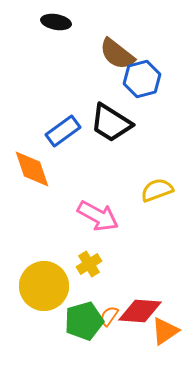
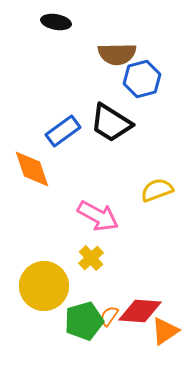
brown semicircle: rotated 39 degrees counterclockwise
yellow cross: moved 2 px right, 6 px up; rotated 10 degrees counterclockwise
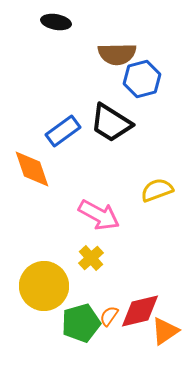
pink arrow: moved 1 px right, 1 px up
red diamond: rotated 18 degrees counterclockwise
green pentagon: moved 3 px left, 2 px down
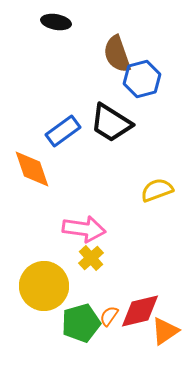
brown semicircle: rotated 72 degrees clockwise
pink arrow: moved 15 px left, 14 px down; rotated 21 degrees counterclockwise
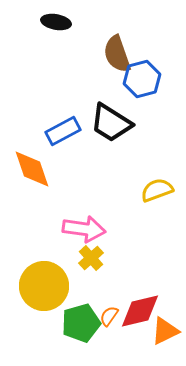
blue rectangle: rotated 8 degrees clockwise
orange triangle: rotated 8 degrees clockwise
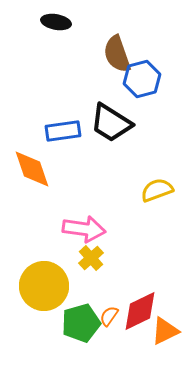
blue rectangle: rotated 20 degrees clockwise
red diamond: rotated 12 degrees counterclockwise
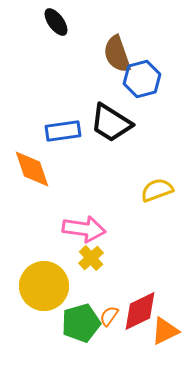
black ellipse: rotated 44 degrees clockwise
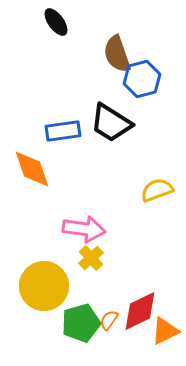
orange semicircle: moved 4 px down
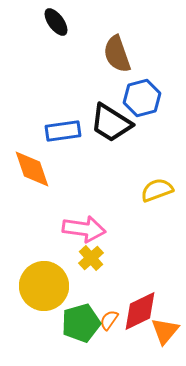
blue hexagon: moved 19 px down
orange triangle: rotated 24 degrees counterclockwise
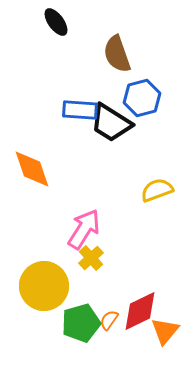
blue rectangle: moved 17 px right, 21 px up; rotated 12 degrees clockwise
pink arrow: rotated 66 degrees counterclockwise
